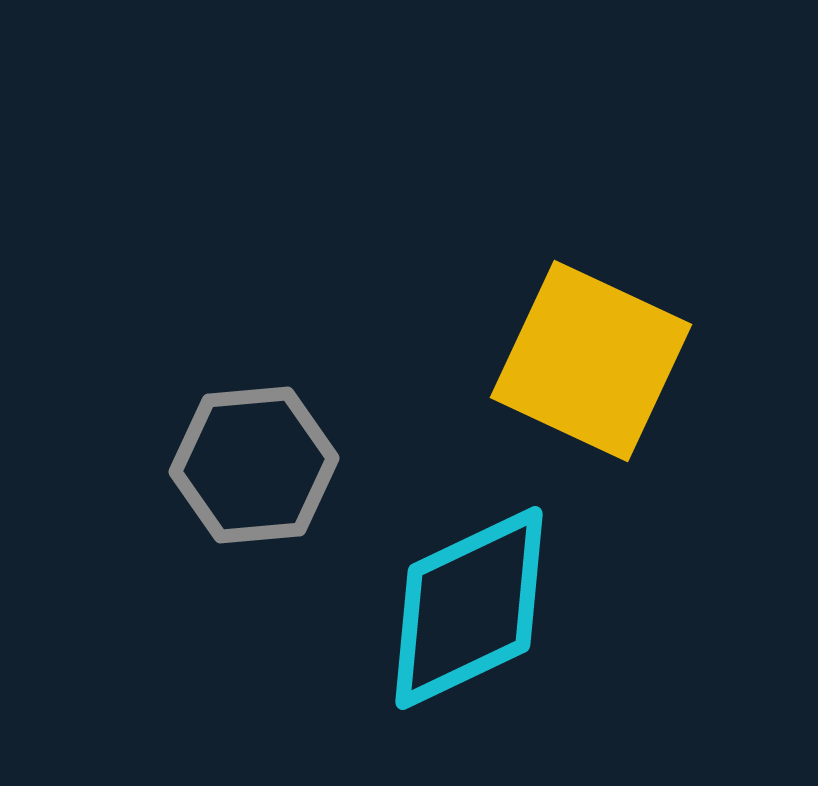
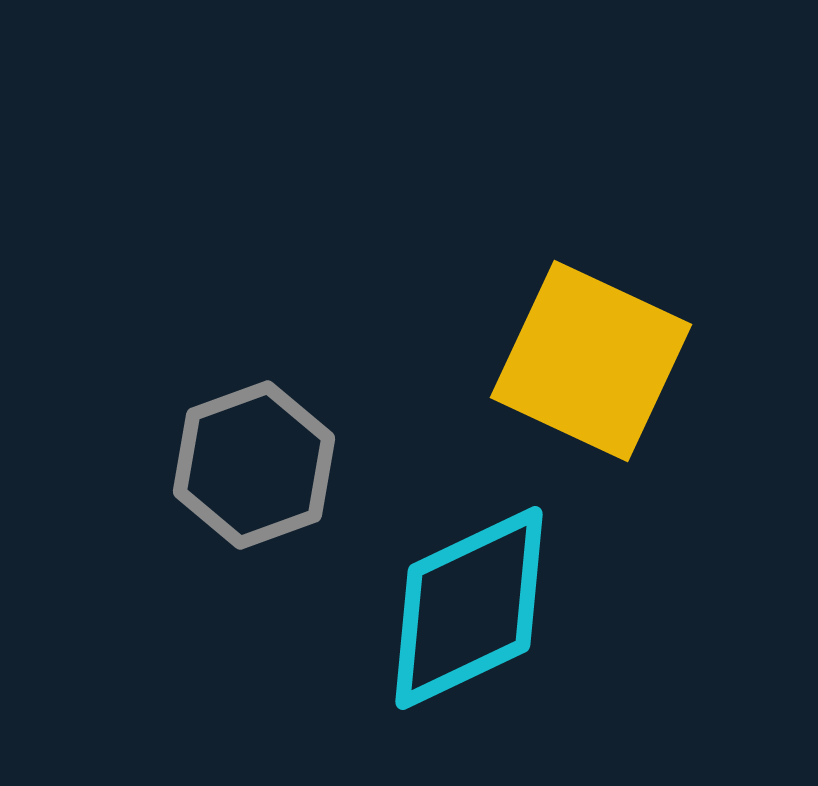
gray hexagon: rotated 15 degrees counterclockwise
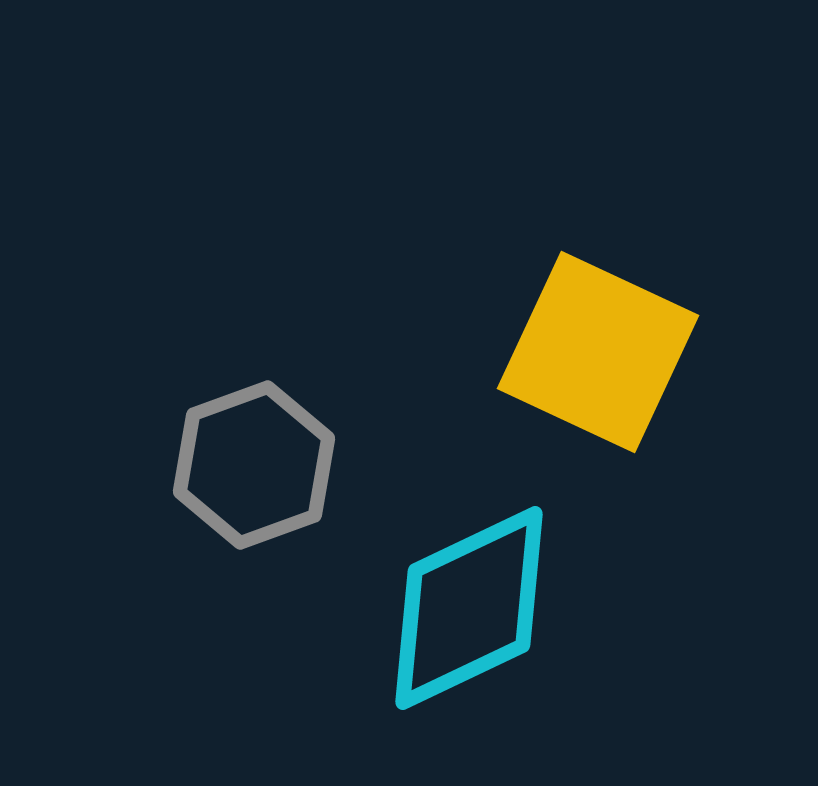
yellow square: moved 7 px right, 9 px up
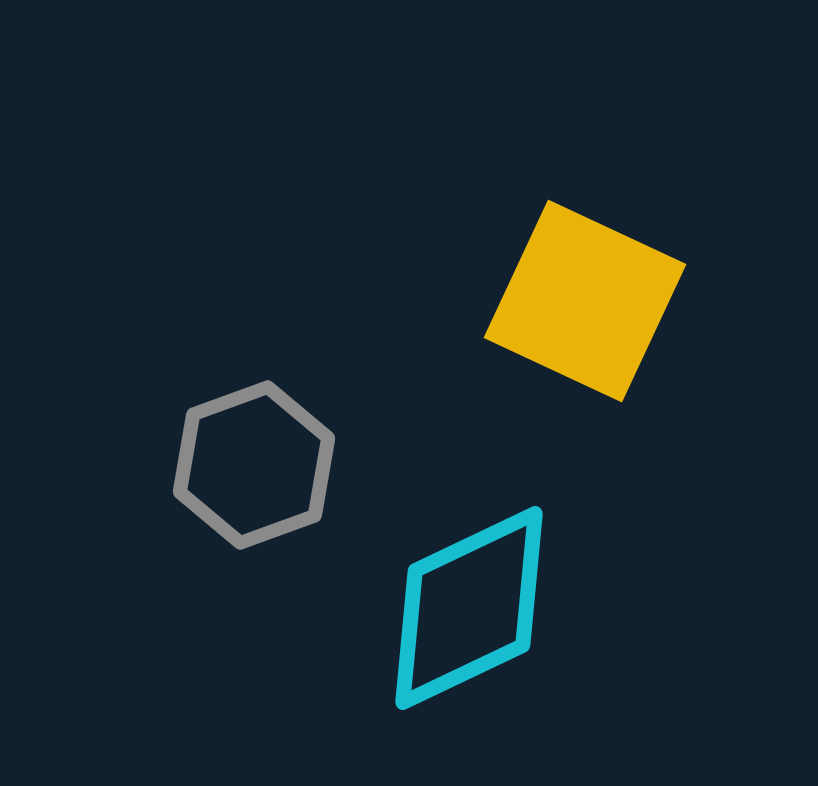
yellow square: moved 13 px left, 51 px up
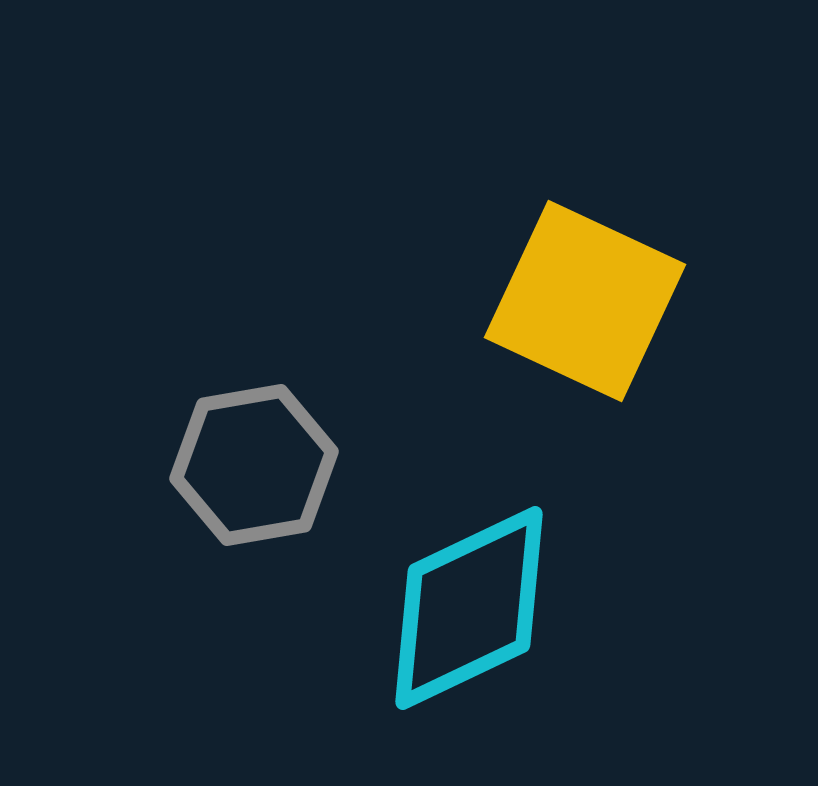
gray hexagon: rotated 10 degrees clockwise
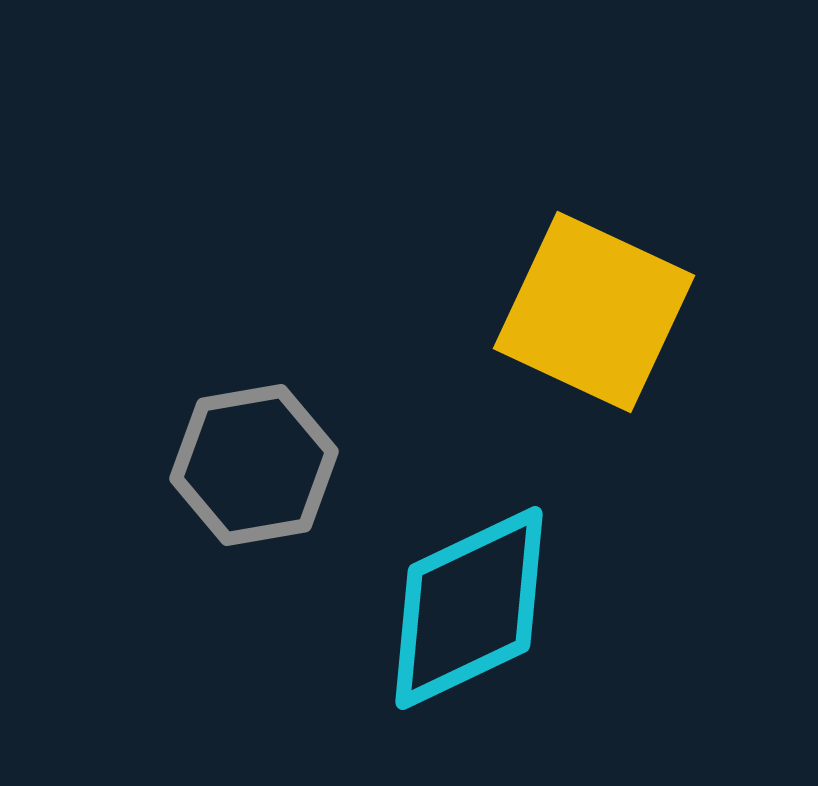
yellow square: moved 9 px right, 11 px down
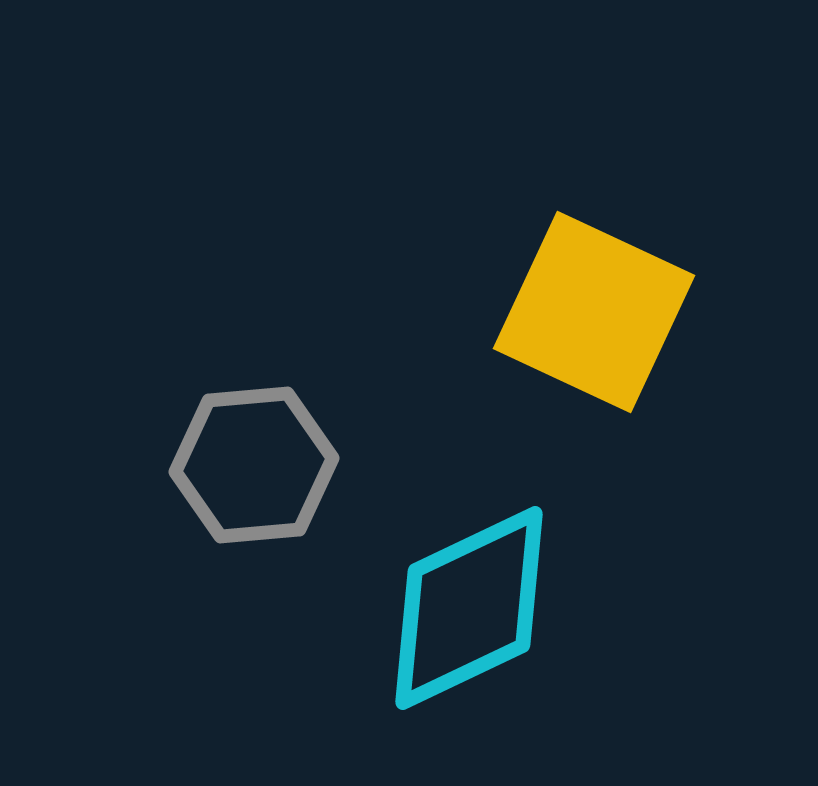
gray hexagon: rotated 5 degrees clockwise
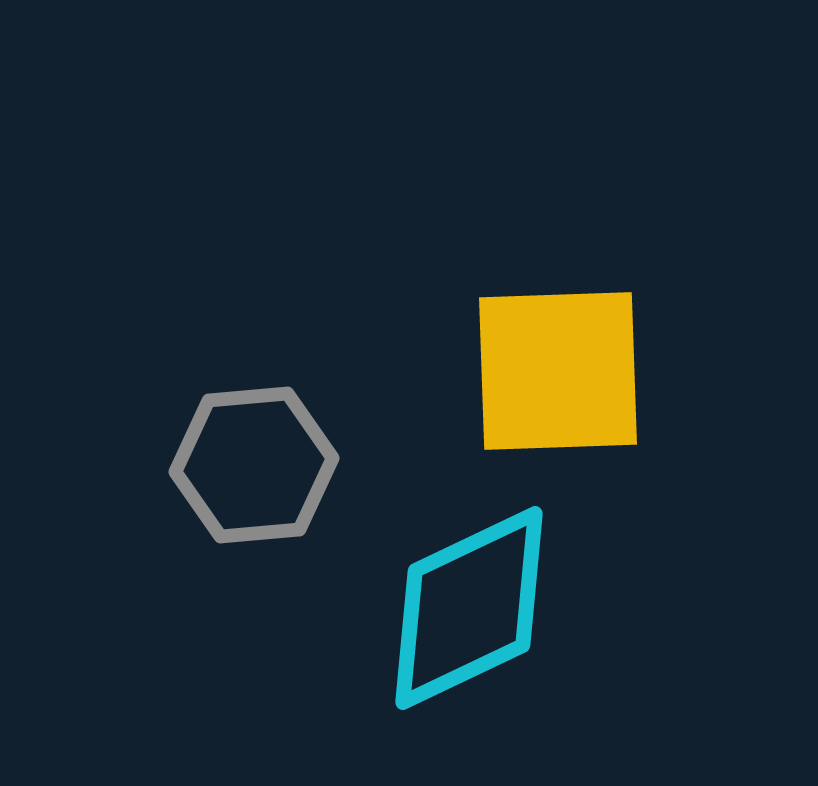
yellow square: moved 36 px left, 59 px down; rotated 27 degrees counterclockwise
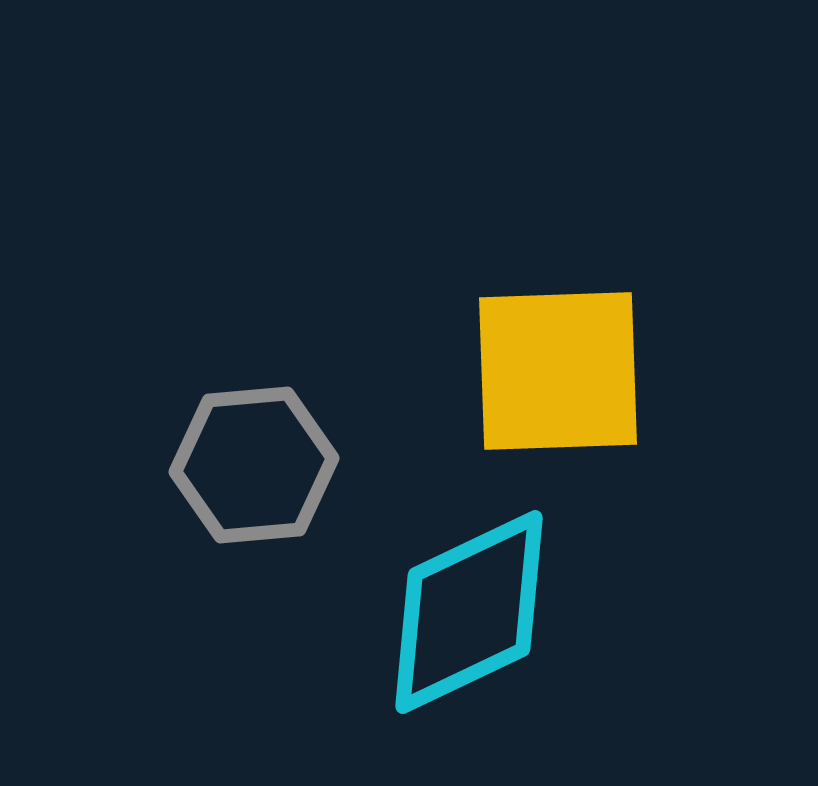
cyan diamond: moved 4 px down
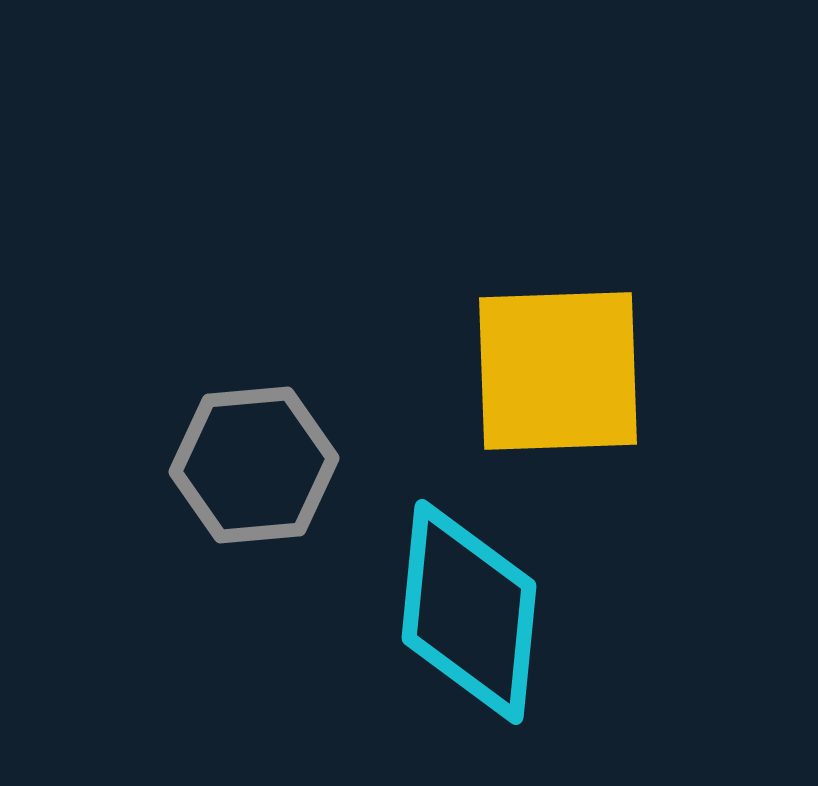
cyan diamond: rotated 59 degrees counterclockwise
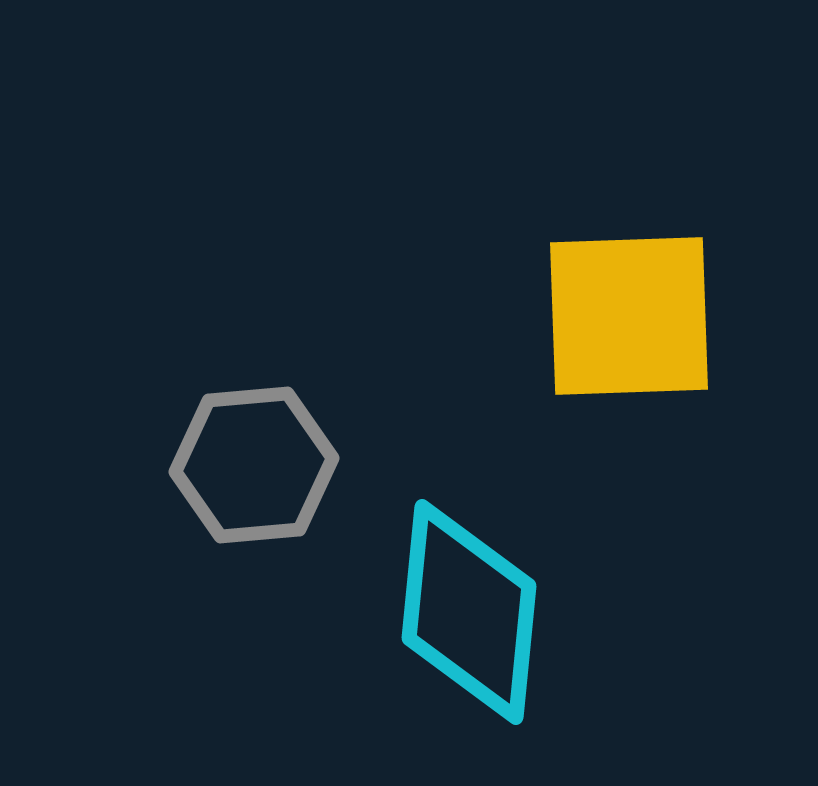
yellow square: moved 71 px right, 55 px up
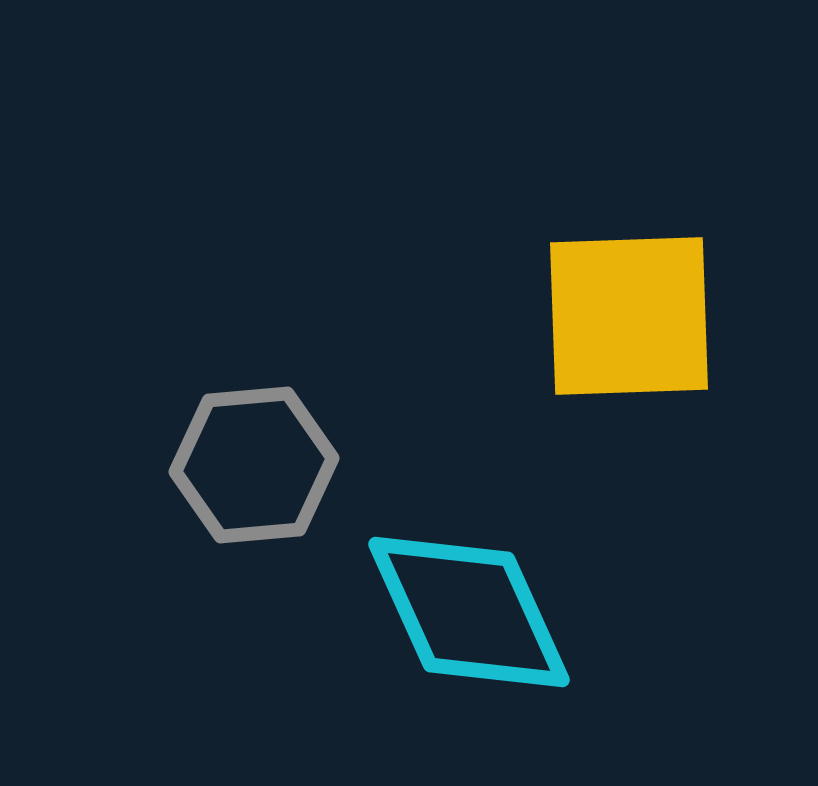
cyan diamond: rotated 30 degrees counterclockwise
